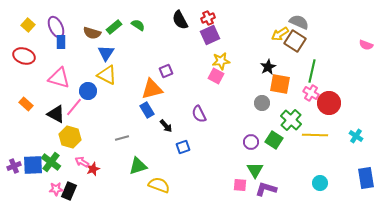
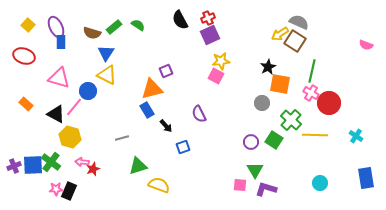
pink arrow at (82, 162): rotated 24 degrees counterclockwise
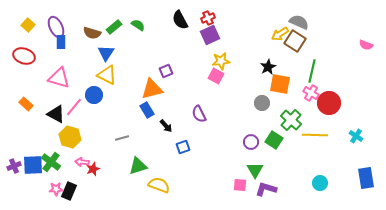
blue circle at (88, 91): moved 6 px right, 4 px down
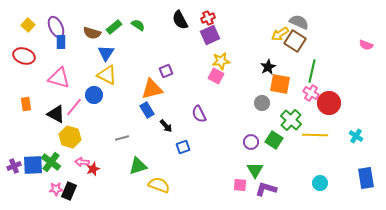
orange rectangle at (26, 104): rotated 40 degrees clockwise
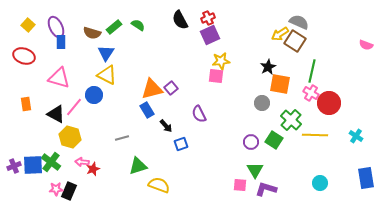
purple square at (166, 71): moved 5 px right, 17 px down; rotated 16 degrees counterclockwise
pink square at (216, 76): rotated 21 degrees counterclockwise
blue square at (183, 147): moved 2 px left, 3 px up
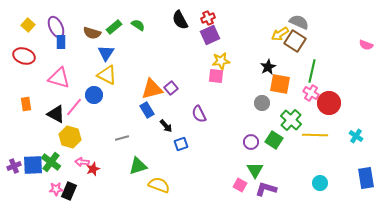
pink square at (240, 185): rotated 24 degrees clockwise
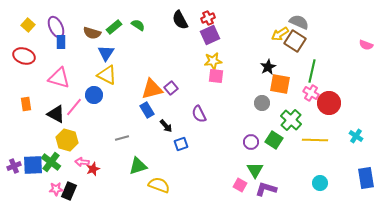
yellow star at (221, 61): moved 8 px left
yellow line at (315, 135): moved 5 px down
yellow hexagon at (70, 137): moved 3 px left, 3 px down
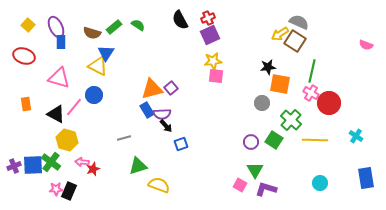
black star at (268, 67): rotated 21 degrees clockwise
yellow triangle at (107, 75): moved 9 px left, 9 px up
purple semicircle at (199, 114): moved 37 px left; rotated 66 degrees counterclockwise
gray line at (122, 138): moved 2 px right
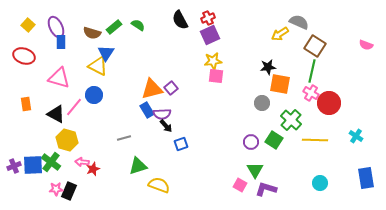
brown square at (295, 41): moved 20 px right, 5 px down
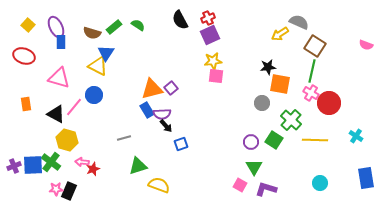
green triangle at (255, 170): moved 1 px left, 3 px up
